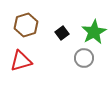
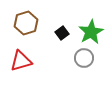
brown hexagon: moved 2 px up
green star: moved 3 px left
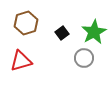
green star: moved 3 px right
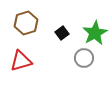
green star: moved 1 px right, 1 px down
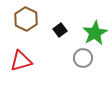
brown hexagon: moved 4 px up; rotated 15 degrees counterclockwise
black square: moved 2 px left, 3 px up
gray circle: moved 1 px left
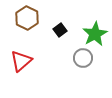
brown hexagon: moved 1 px right, 1 px up
green star: moved 1 px down
red triangle: rotated 25 degrees counterclockwise
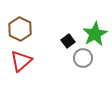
brown hexagon: moved 7 px left, 11 px down
black square: moved 8 px right, 11 px down
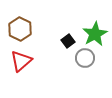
gray circle: moved 2 px right
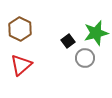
green star: moved 1 px right, 1 px up; rotated 15 degrees clockwise
red triangle: moved 4 px down
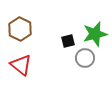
green star: moved 1 px left, 1 px down
black square: rotated 24 degrees clockwise
red triangle: rotated 40 degrees counterclockwise
